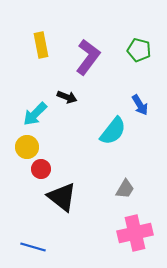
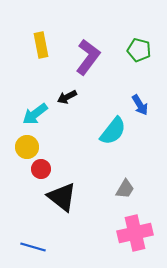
black arrow: rotated 132 degrees clockwise
cyan arrow: rotated 8 degrees clockwise
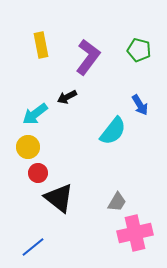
yellow circle: moved 1 px right
red circle: moved 3 px left, 4 px down
gray trapezoid: moved 8 px left, 13 px down
black triangle: moved 3 px left, 1 px down
blue line: rotated 55 degrees counterclockwise
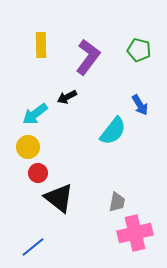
yellow rectangle: rotated 10 degrees clockwise
gray trapezoid: rotated 20 degrees counterclockwise
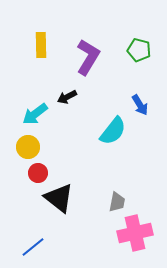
purple L-shape: rotated 6 degrees counterclockwise
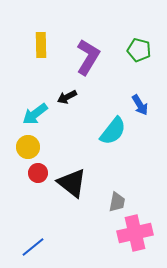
black triangle: moved 13 px right, 15 px up
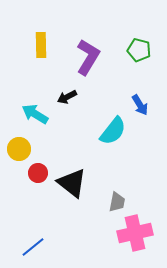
cyan arrow: rotated 68 degrees clockwise
yellow circle: moved 9 px left, 2 px down
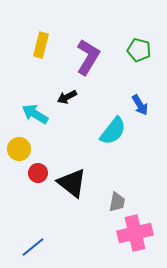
yellow rectangle: rotated 15 degrees clockwise
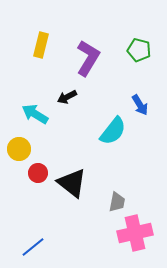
purple L-shape: moved 1 px down
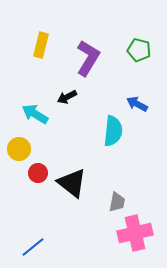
blue arrow: moved 3 px left, 1 px up; rotated 150 degrees clockwise
cyan semicircle: rotated 32 degrees counterclockwise
